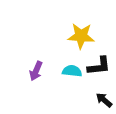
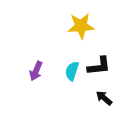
yellow star: moved 10 px up; rotated 8 degrees counterclockwise
cyan semicircle: rotated 78 degrees counterclockwise
black arrow: moved 2 px up
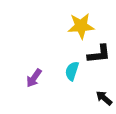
black L-shape: moved 12 px up
purple arrow: moved 2 px left, 7 px down; rotated 12 degrees clockwise
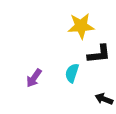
cyan semicircle: moved 2 px down
black arrow: moved 1 px down; rotated 18 degrees counterclockwise
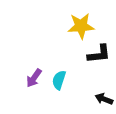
cyan semicircle: moved 13 px left, 7 px down
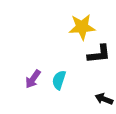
yellow star: moved 1 px right, 1 px down
purple arrow: moved 1 px left, 1 px down
